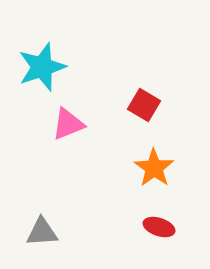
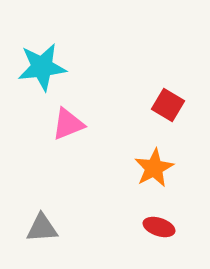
cyan star: rotated 12 degrees clockwise
red square: moved 24 px right
orange star: rotated 9 degrees clockwise
gray triangle: moved 4 px up
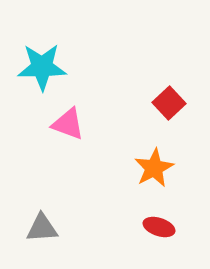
cyan star: rotated 6 degrees clockwise
red square: moved 1 px right, 2 px up; rotated 16 degrees clockwise
pink triangle: rotated 42 degrees clockwise
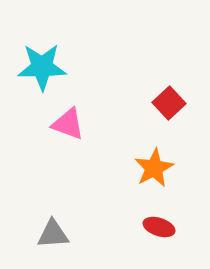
gray triangle: moved 11 px right, 6 px down
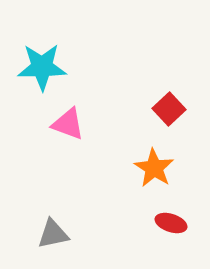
red square: moved 6 px down
orange star: rotated 12 degrees counterclockwise
red ellipse: moved 12 px right, 4 px up
gray triangle: rotated 8 degrees counterclockwise
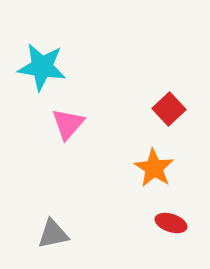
cyan star: rotated 9 degrees clockwise
pink triangle: rotated 51 degrees clockwise
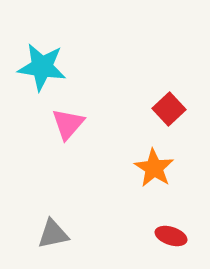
red ellipse: moved 13 px down
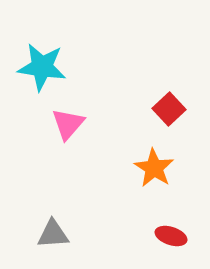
gray triangle: rotated 8 degrees clockwise
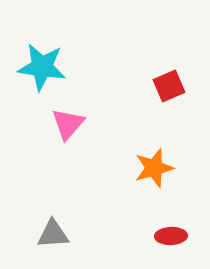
red square: moved 23 px up; rotated 20 degrees clockwise
orange star: rotated 24 degrees clockwise
red ellipse: rotated 20 degrees counterclockwise
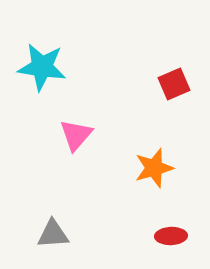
red square: moved 5 px right, 2 px up
pink triangle: moved 8 px right, 11 px down
